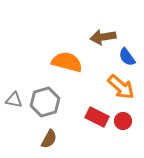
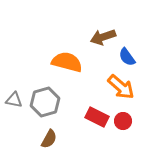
brown arrow: rotated 10 degrees counterclockwise
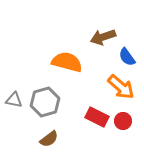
brown semicircle: rotated 24 degrees clockwise
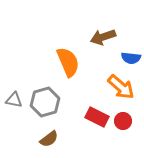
blue semicircle: moved 4 px right, 1 px down; rotated 48 degrees counterclockwise
orange semicircle: moved 1 px right; rotated 52 degrees clockwise
